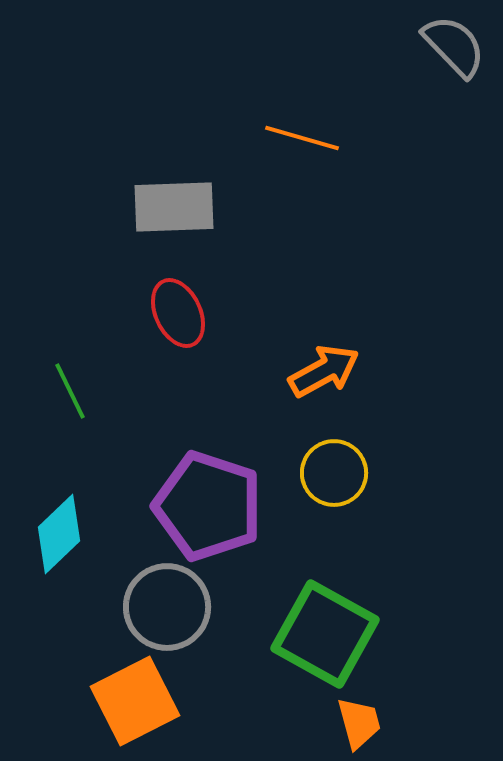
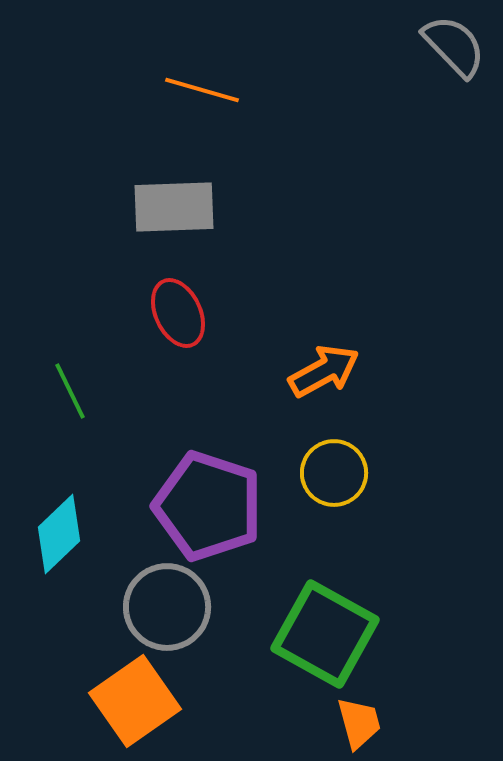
orange line: moved 100 px left, 48 px up
orange square: rotated 8 degrees counterclockwise
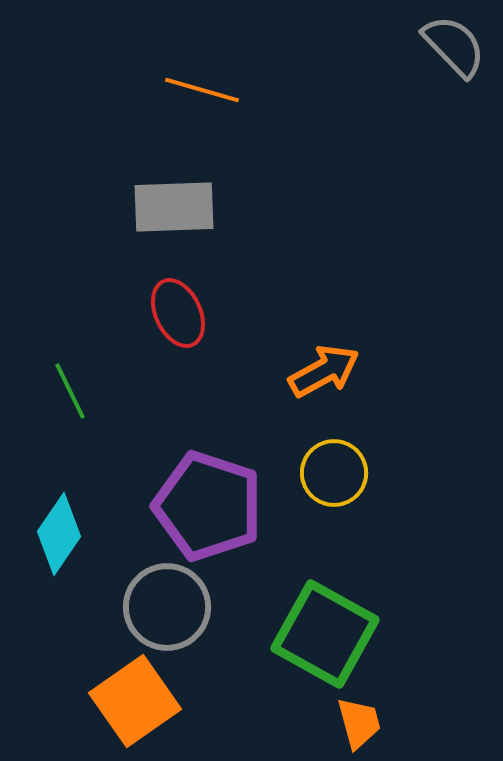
cyan diamond: rotated 12 degrees counterclockwise
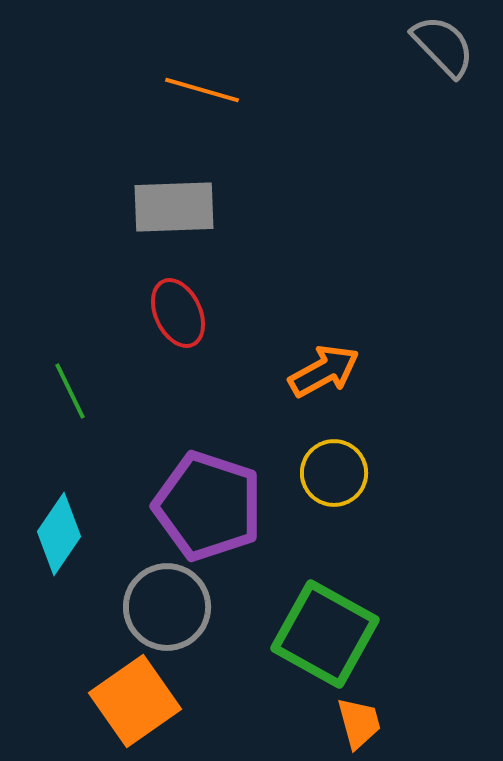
gray semicircle: moved 11 px left
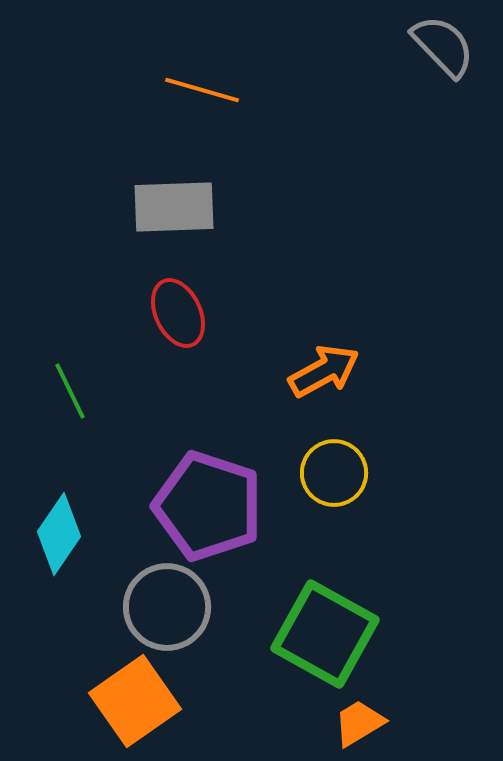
orange trapezoid: rotated 106 degrees counterclockwise
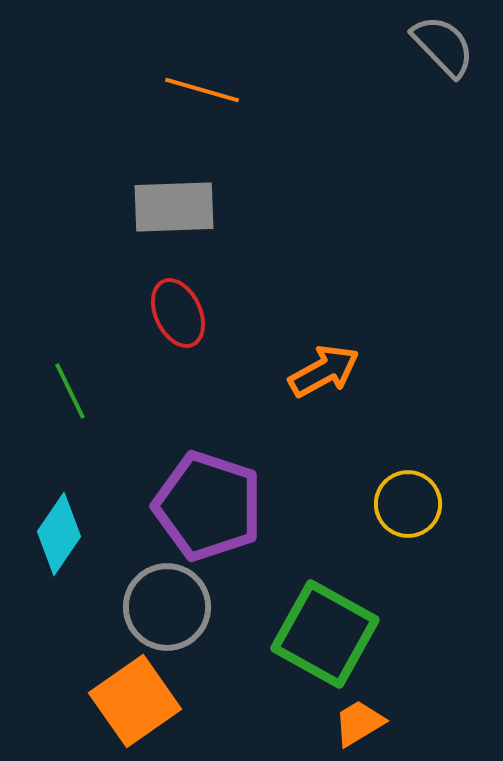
yellow circle: moved 74 px right, 31 px down
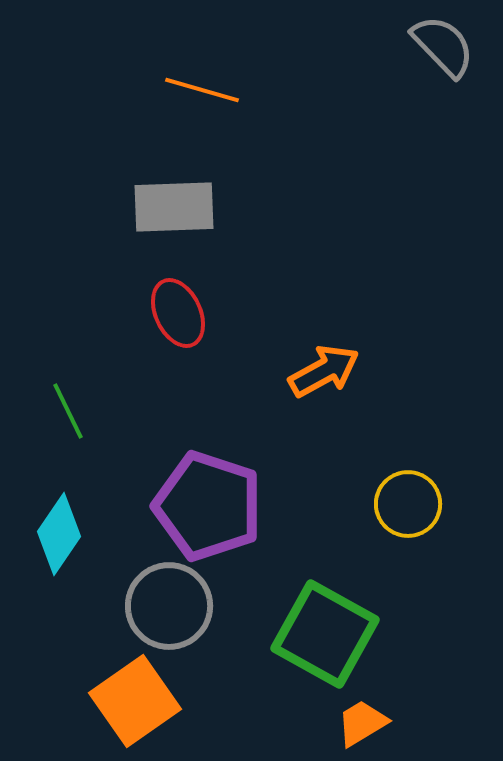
green line: moved 2 px left, 20 px down
gray circle: moved 2 px right, 1 px up
orange trapezoid: moved 3 px right
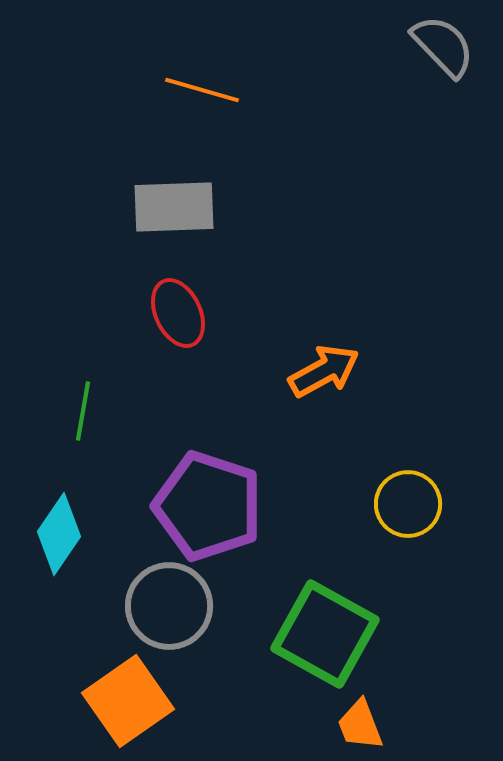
green line: moved 15 px right; rotated 36 degrees clockwise
orange square: moved 7 px left
orange trapezoid: moved 2 px left, 2 px down; rotated 80 degrees counterclockwise
